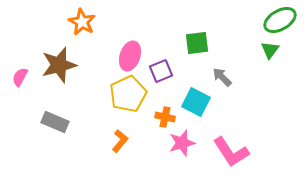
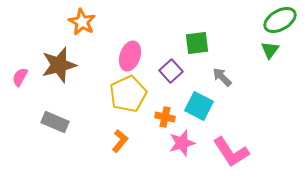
purple square: moved 10 px right; rotated 20 degrees counterclockwise
cyan square: moved 3 px right, 4 px down
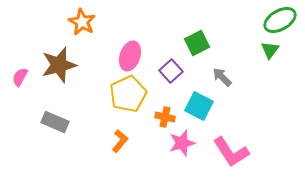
green square: rotated 20 degrees counterclockwise
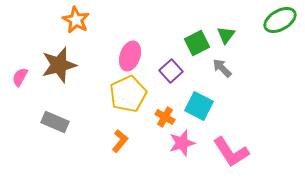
orange star: moved 6 px left, 2 px up
green triangle: moved 44 px left, 15 px up
gray arrow: moved 9 px up
orange cross: rotated 18 degrees clockwise
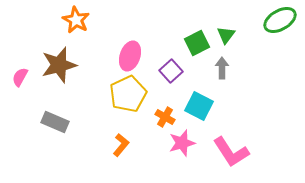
gray arrow: rotated 45 degrees clockwise
orange L-shape: moved 1 px right, 4 px down
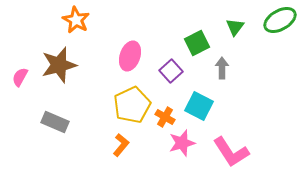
green triangle: moved 9 px right, 8 px up
yellow pentagon: moved 4 px right, 11 px down
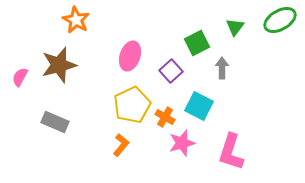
pink L-shape: rotated 51 degrees clockwise
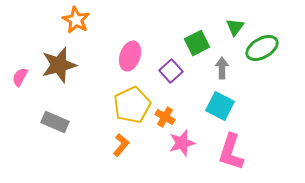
green ellipse: moved 18 px left, 28 px down
cyan square: moved 21 px right
